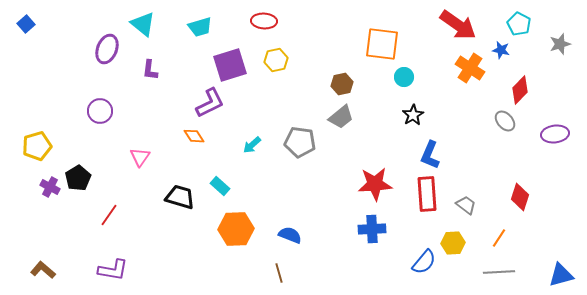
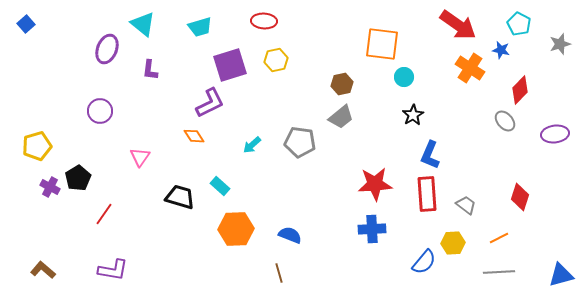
red line at (109, 215): moved 5 px left, 1 px up
orange line at (499, 238): rotated 30 degrees clockwise
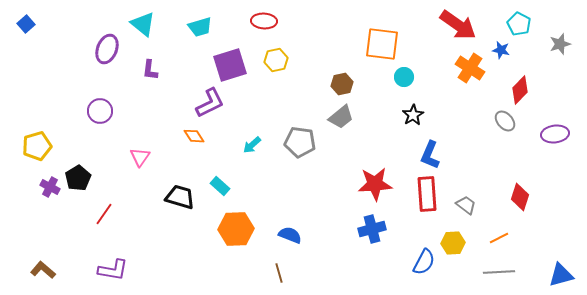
blue cross at (372, 229): rotated 12 degrees counterclockwise
blue semicircle at (424, 262): rotated 12 degrees counterclockwise
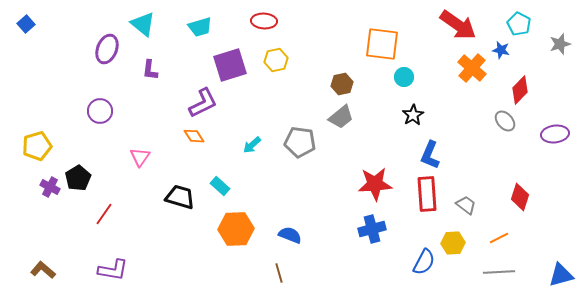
orange cross at (470, 68): moved 2 px right; rotated 8 degrees clockwise
purple L-shape at (210, 103): moved 7 px left
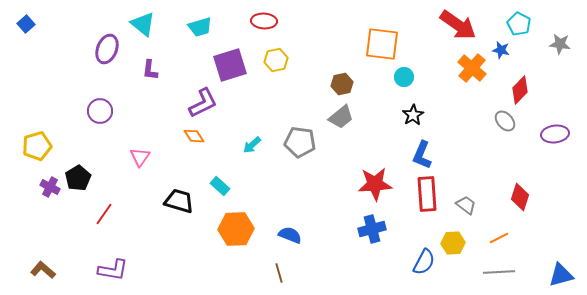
gray star at (560, 44): rotated 25 degrees clockwise
blue L-shape at (430, 155): moved 8 px left
black trapezoid at (180, 197): moved 1 px left, 4 px down
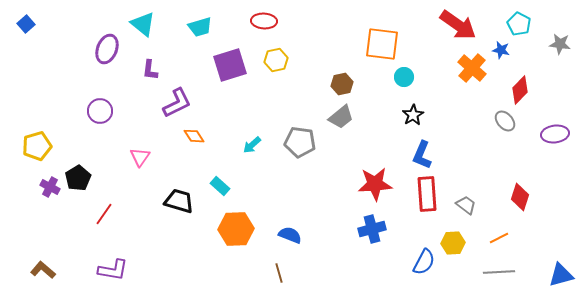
purple L-shape at (203, 103): moved 26 px left
